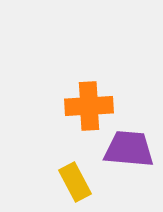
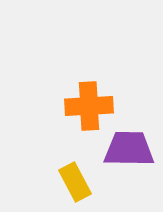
purple trapezoid: rotated 4 degrees counterclockwise
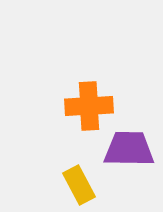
yellow rectangle: moved 4 px right, 3 px down
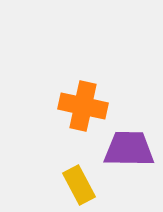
orange cross: moved 6 px left; rotated 15 degrees clockwise
